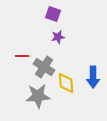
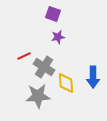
red line: moved 2 px right; rotated 24 degrees counterclockwise
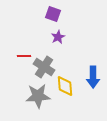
purple star: rotated 16 degrees counterclockwise
red line: rotated 24 degrees clockwise
yellow diamond: moved 1 px left, 3 px down
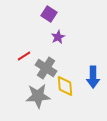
purple square: moved 4 px left; rotated 14 degrees clockwise
red line: rotated 32 degrees counterclockwise
gray cross: moved 2 px right, 1 px down
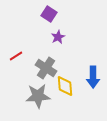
red line: moved 8 px left
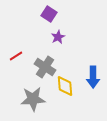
gray cross: moved 1 px left, 1 px up
gray star: moved 5 px left, 3 px down
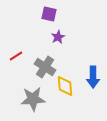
purple square: rotated 21 degrees counterclockwise
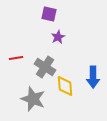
red line: moved 2 px down; rotated 24 degrees clockwise
gray star: rotated 25 degrees clockwise
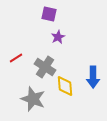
red line: rotated 24 degrees counterclockwise
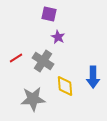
purple star: rotated 16 degrees counterclockwise
gray cross: moved 2 px left, 6 px up
gray star: rotated 25 degrees counterclockwise
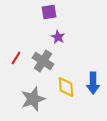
purple square: moved 2 px up; rotated 21 degrees counterclockwise
red line: rotated 24 degrees counterclockwise
blue arrow: moved 6 px down
yellow diamond: moved 1 px right, 1 px down
gray star: rotated 15 degrees counterclockwise
